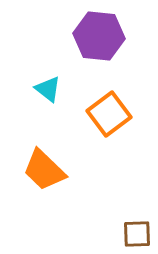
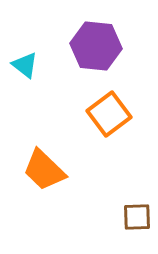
purple hexagon: moved 3 px left, 10 px down
cyan triangle: moved 23 px left, 24 px up
brown square: moved 17 px up
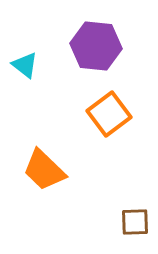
brown square: moved 2 px left, 5 px down
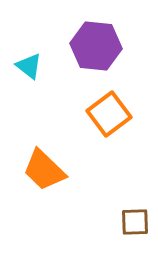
cyan triangle: moved 4 px right, 1 px down
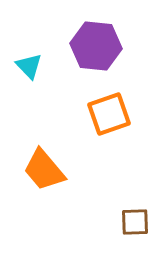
cyan triangle: rotated 8 degrees clockwise
orange square: rotated 18 degrees clockwise
orange trapezoid: rotated 6 degrees clockwise
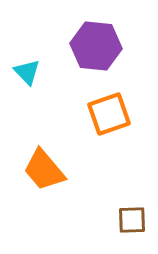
cyan triangle: moved 2 px left, 6 px down
brown square: moved 3 px left, 2 px up
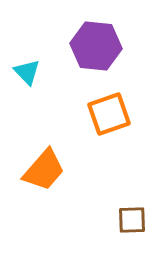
orange trapezoid: rotated 99 degrees counterclockwise
